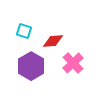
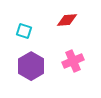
red diamond: moved 14 px right, 21 px up
pink cross: moved 2 px up; rotated 20 degrees clockwise
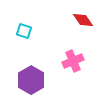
red diamond: moved 16 px right; rotated 60 degrees clockwise
purple hexagon: moved 14 px down
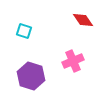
purple hexagon: moved 4 px up; rotated 12 degrees counterclockwise
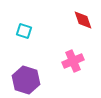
red diamond: rotated 15 degrees clockwise
purple hexagon: moved 5 px left, 4 px down
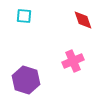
cyan square: moved 15 px up; rotated 14 degrees counterclockwise
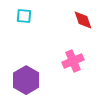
purple hexagon: rotated 12 degrees clockwise
